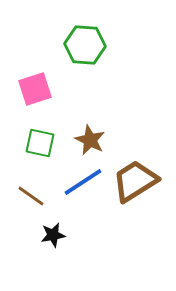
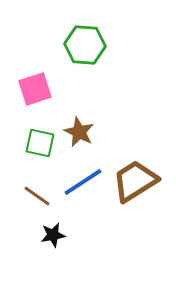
brown star: moved 11 px left, 8 px up
brown line: moved 6 px right
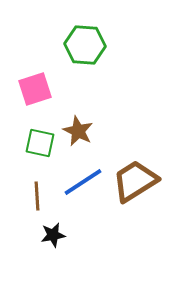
brown star: moved 1 px left, 1 px up
brown line: rotated 52 degrees clockwise
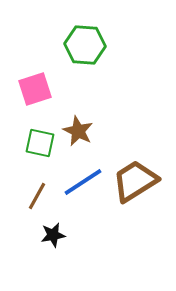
brown line: rotated 32 degrees clockwise
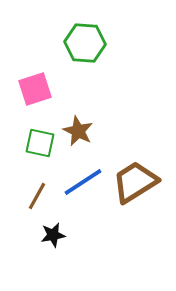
green hexagon: moved 2 px up
brown trapezoid: moved 1 px down
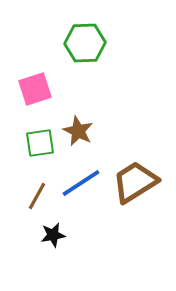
green hexagon: rotated 6 degrees counterclockwise
green square: rotated 20 degrees counterclockwise
blue line: moved 2 px left, 1 px down
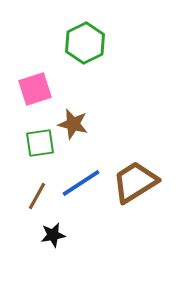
green hexagon: rotated 24 degrees counterclockwise
brown star: moved 5 px left, 7 px up; rotated 12 degrees counterclockwise
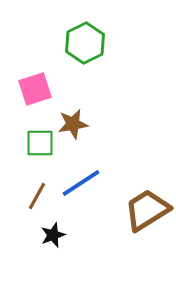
brown star: rotated 24 degrees counterclockwise
green square: rotated 8 degrees clockwise
brown trapezoid: moved 12 px right, 28 px down
black star: rotated 10 degrees counterclockwise
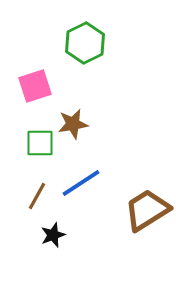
pink square: moved 3 px up
